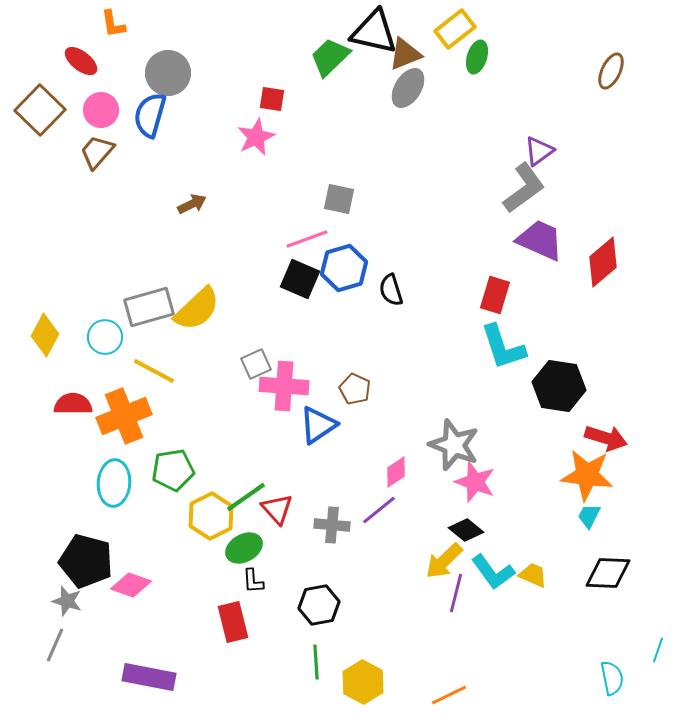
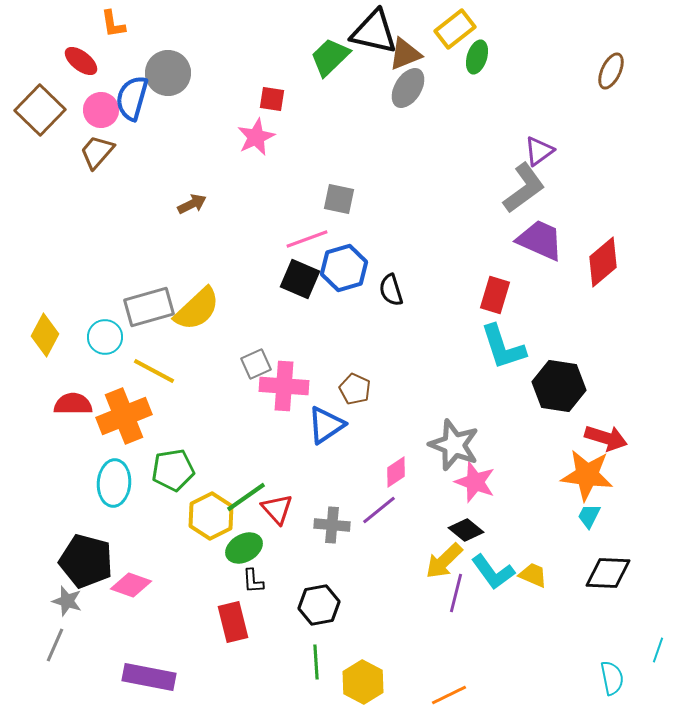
blue semicircle at (150, 115): moved 18 px left, 17 px up
blue triangle at (318, 425): moved 8 px right
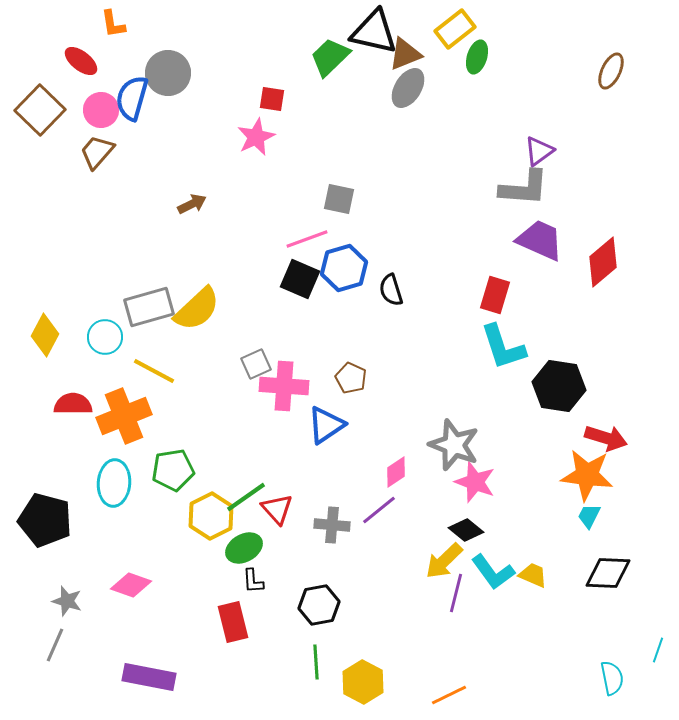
gray L-shape at (524, 188): rotated 40 degrees clockwise
brown pentagon at (355, 389): moved 4 px left, 11 px up
black pentagon at (86, 561): moved 41 px left, 41 px up
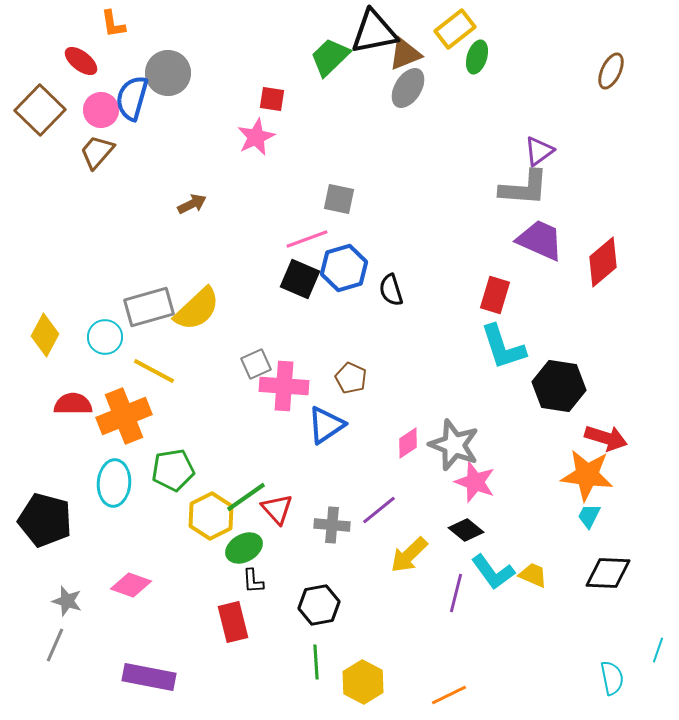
black triangle at (374, 32): rotated 24 degrees counterclockwise
pink diamond at (396, 472): moved 12 px right, 29 px up
yellow arrow at (444, 561): moved 35 px left, 6 px up
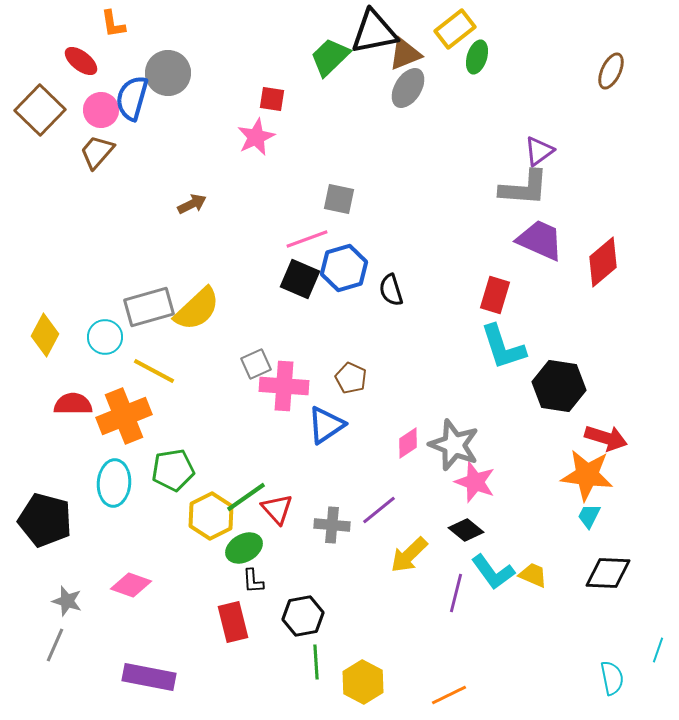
black hexagon at (319, 605): moved 16 px left, 11 px down
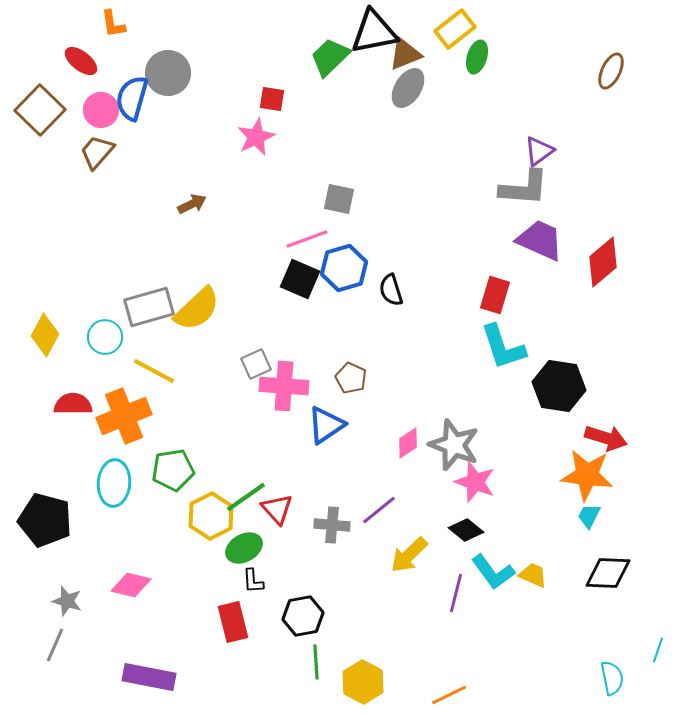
pink diamond at (131, 585): rotated 6 degrees counterclockwise
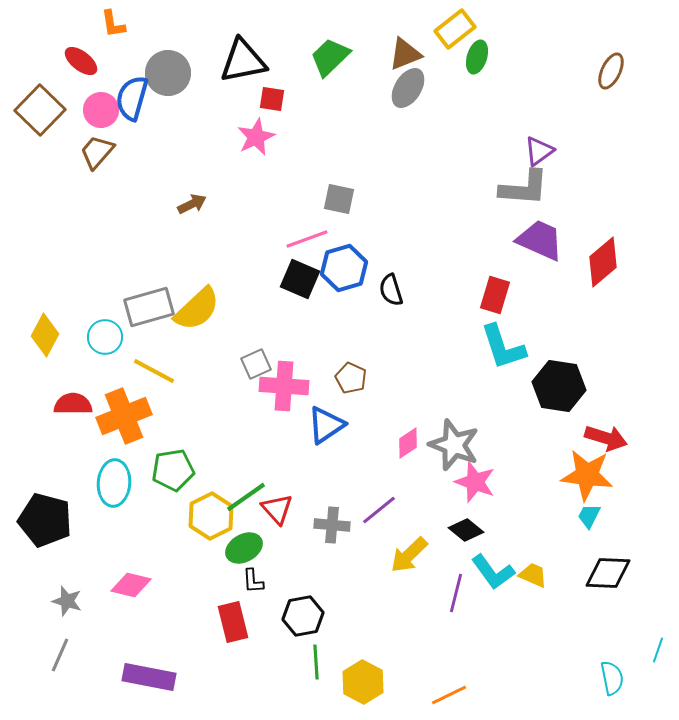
black triangle at (374, 32): moved 131 px left, 29 px down
gray line at (55, 645): moved 5 px right, 10 px down
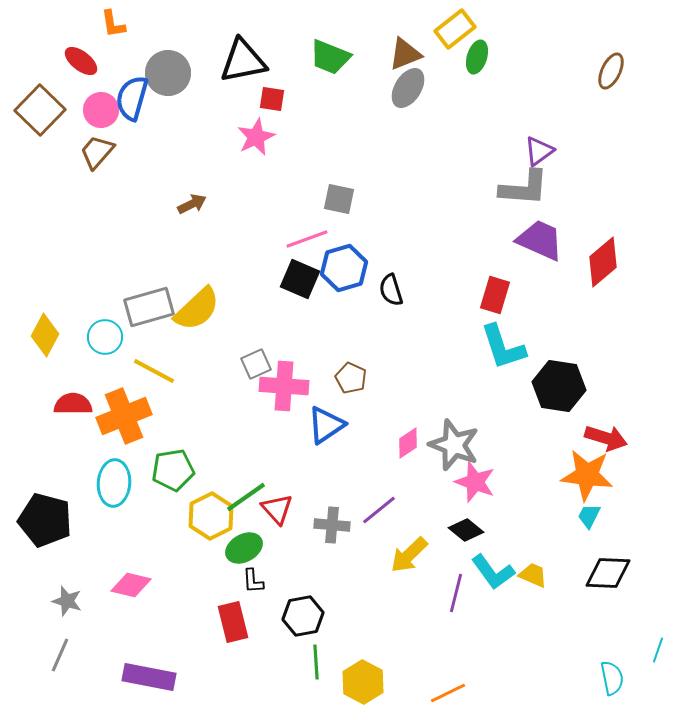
green trapezoid at (330, 57): rotated 114 degrees counterclockwise
orange line at (449, 695): moved 1 px left, 2 px up
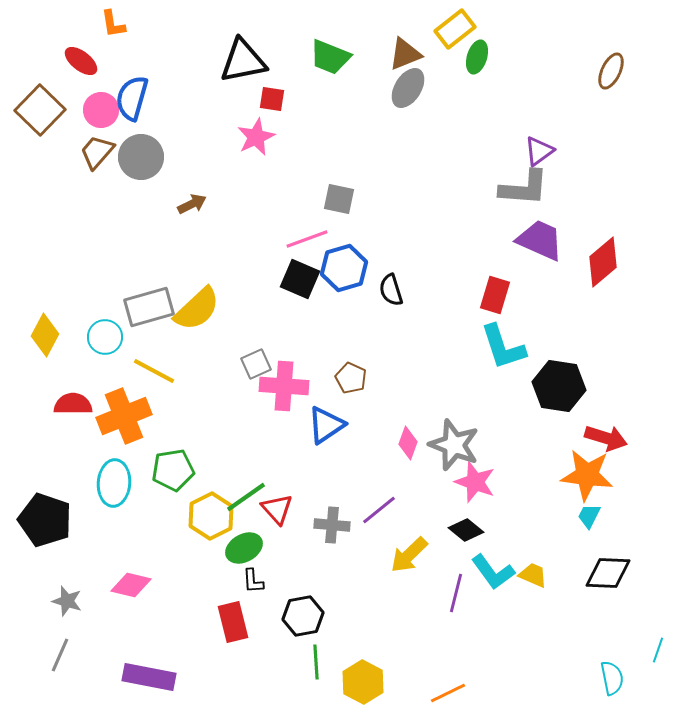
gray circle at (168, 73): moved 27 px left, 84 px down
pink diamond at (408, 443): rotated 36 degrees counterclockwise
black pentagon at (45, 520): rotated 4 degrees clockwise
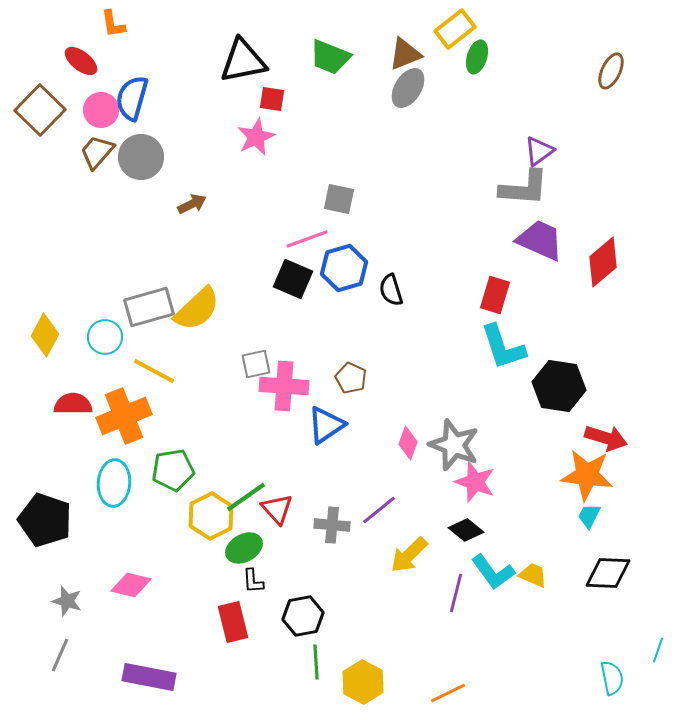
black square at (300, 279): moved 7 px left
gray square at (256, 364): rotated 12 degrees clockwise
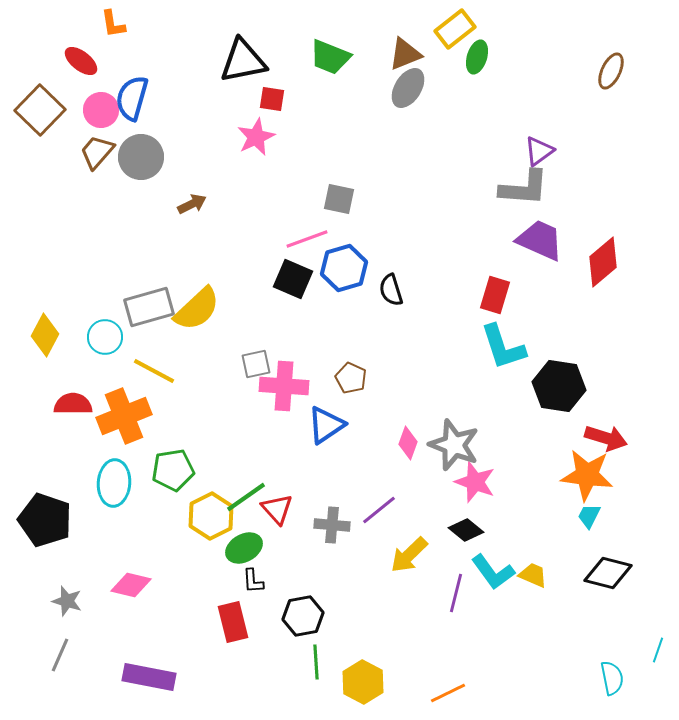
black diamond at (608, 573): rotated 12 degrees clockwise
